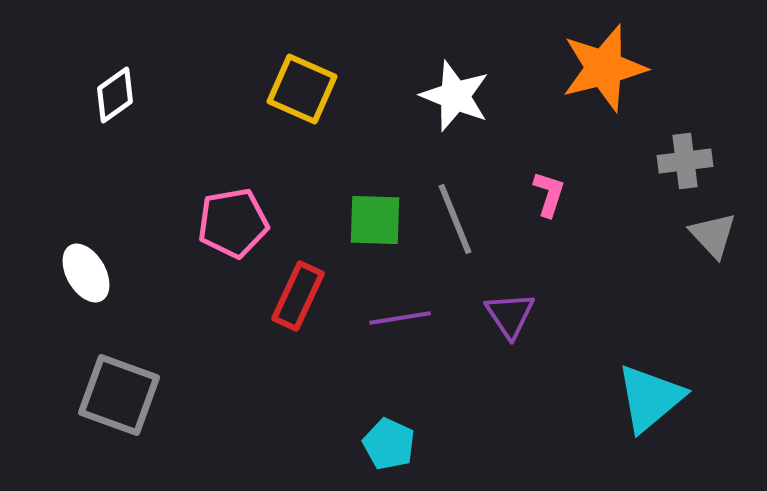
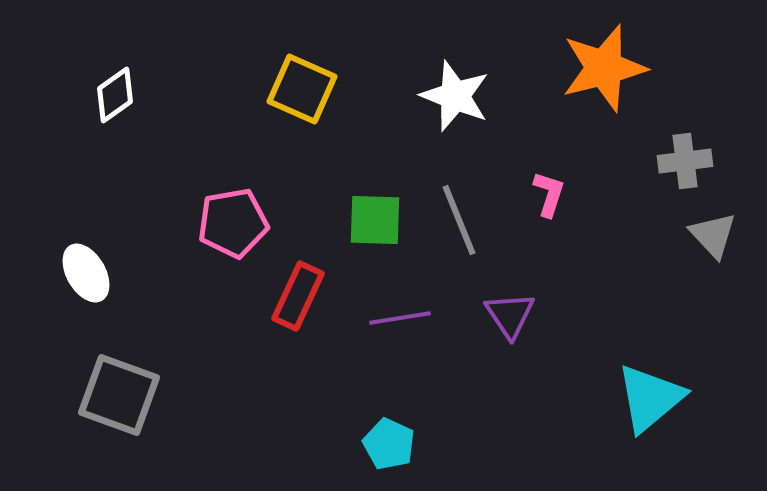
gray line: moved 4 px right, 1 px down
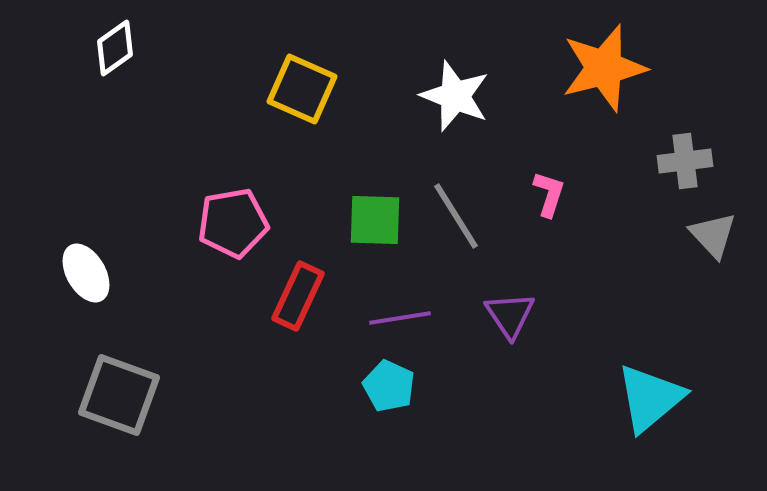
white diamond: moved 47 px up
gray line: moved 3 px left, 4 px up; rotated 10 degrees counterclockwise
cyan pentagon: moved 58 px up
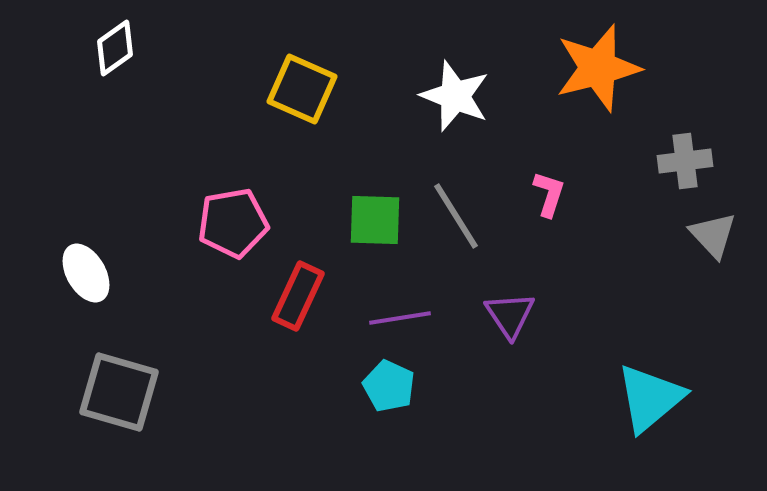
orange star: moved 6 px left
gray square: moved 3 px up; rotated 4 degrees counterclockwise
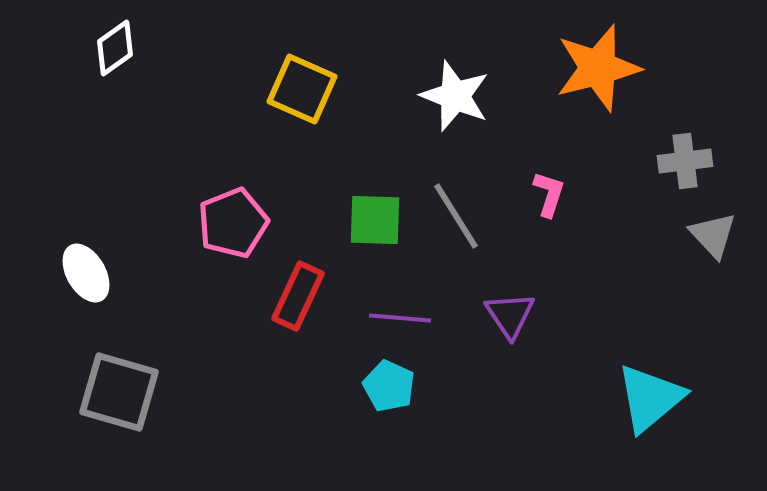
pink pentagon: rotated 12 degrees counterclockwise
purple line: rotated 14 degrees clockwise
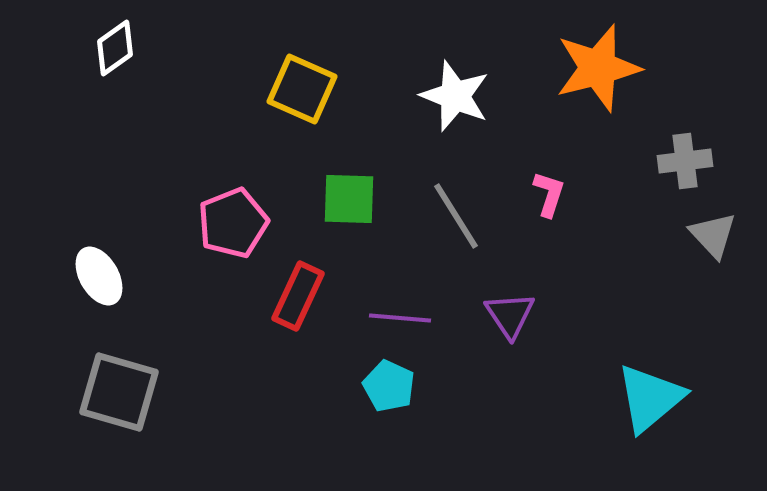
green square: moved 26 px left, 21 px up
white ellipse: moved 13 px right, 3 px down
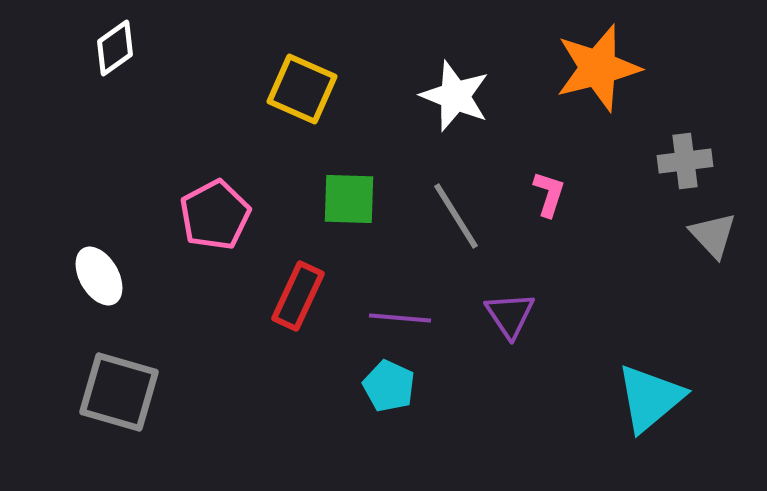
pink pentagon: moved 18 px left, 8 px up; rotated 6 degrees counterclockwise
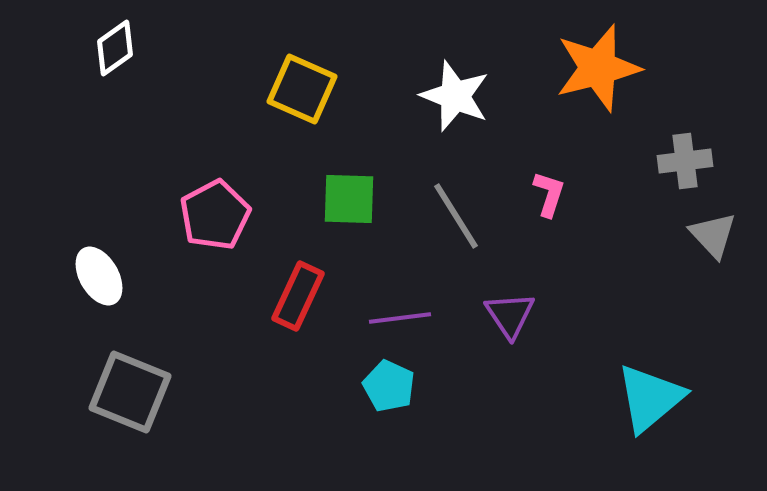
purple line: rotated 12 degrees counterclockwise
gray square: moved 11 px right; rotated 6 degrees clockwise
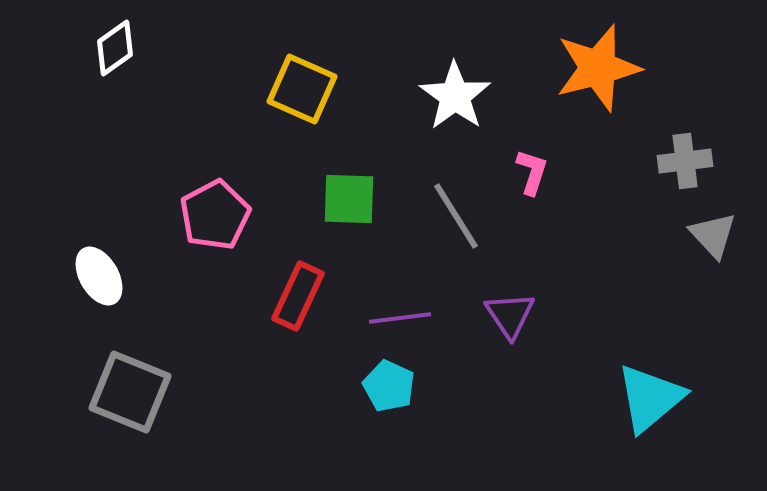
white star: rotated 14 degrees clockwise
pink L-shape: moved 17 px left, 22 px up
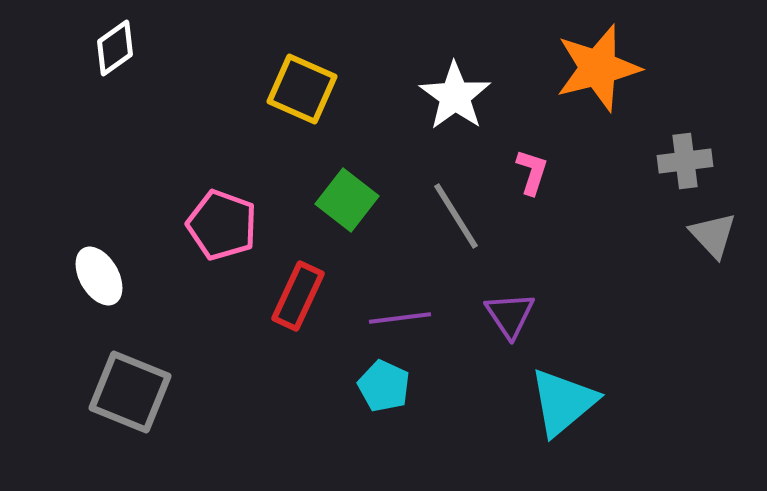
green square: moved 2 px left, 1 px down; rotated 36 degrees clockwise
pink pentagon: moved 7 px right, 10 px down; rotated 24 degrees counterclockwise
cyan pentagon: moved 5 px left
cyan triangle: moved 87 px left, 4 px down
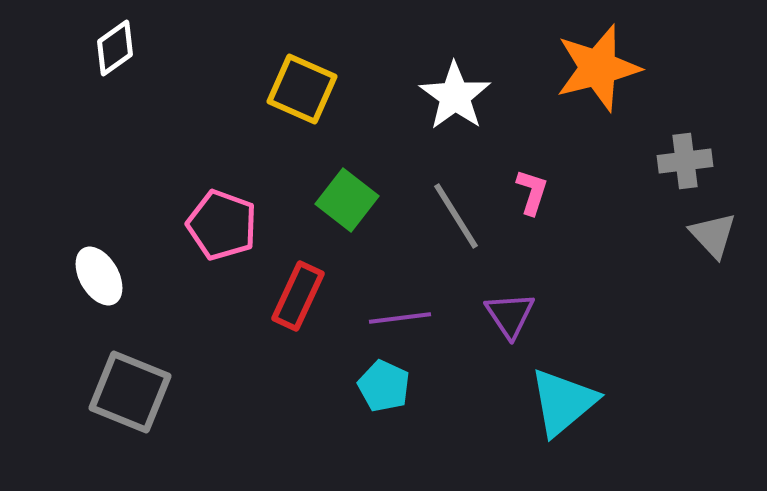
pink L-shape: moved 20 px down
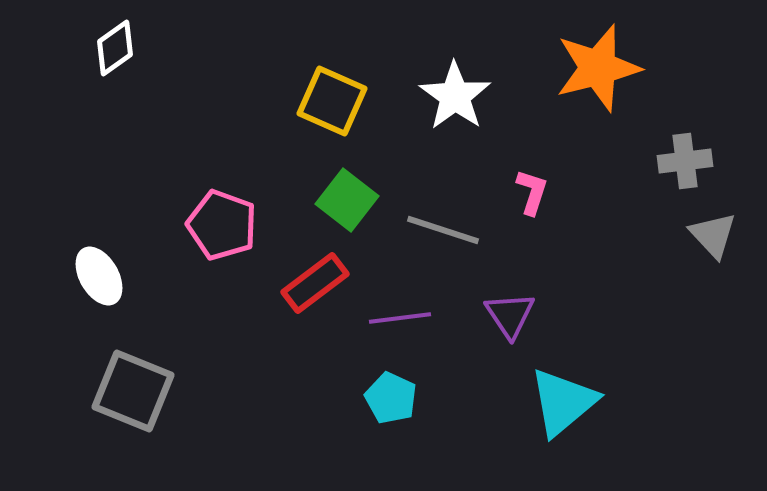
yellow square: moved 30 px right, 12 px down
gray line: moved 13 px left, 14 px down; rotated 40 degrees counterclockwise
red rectangle: moved 17 px right, 13 px up; rotated 28 degrees clockwise
cyan pentagon: moved 7 px right, 12 px down
gray square: moved 3 px right, 1 px up
